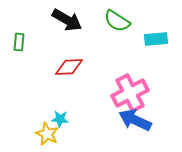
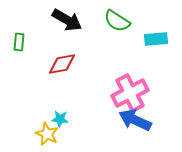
red diamond: moved 7 px left, 3 px up; rotated 8 degrees counterclockwise
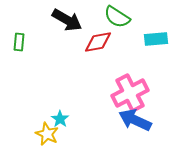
green semicircle: moved 4 px up
red diamond: moved 36 px right, 22 px up
cyan star: rotated 30 degrees clockwise
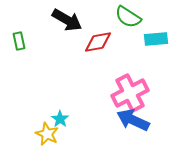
green semicircle: moved 11 px right
green rectangle: moved 1 px up; rotated 18 degrees counterclockwise
blue arrow: moved 2 px left
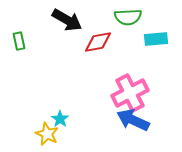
green semicircle: rotated 36 degrees counterclockwise
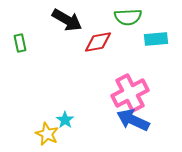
green rectangle: moved 1 px right, 2 px down
cyan star: moved 5 px right, 1 px down
